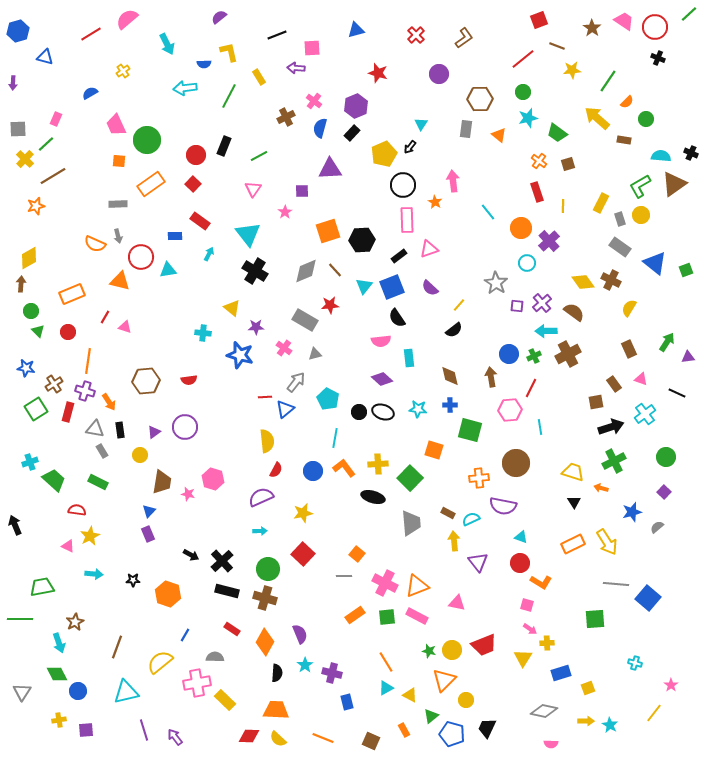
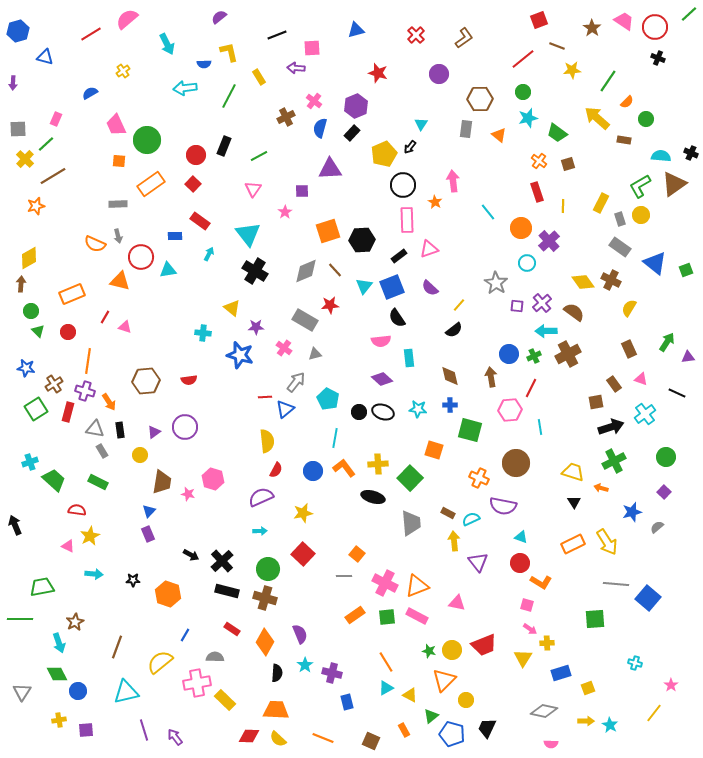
orange cross at (479, 478): rotated 30 degrees clockwise
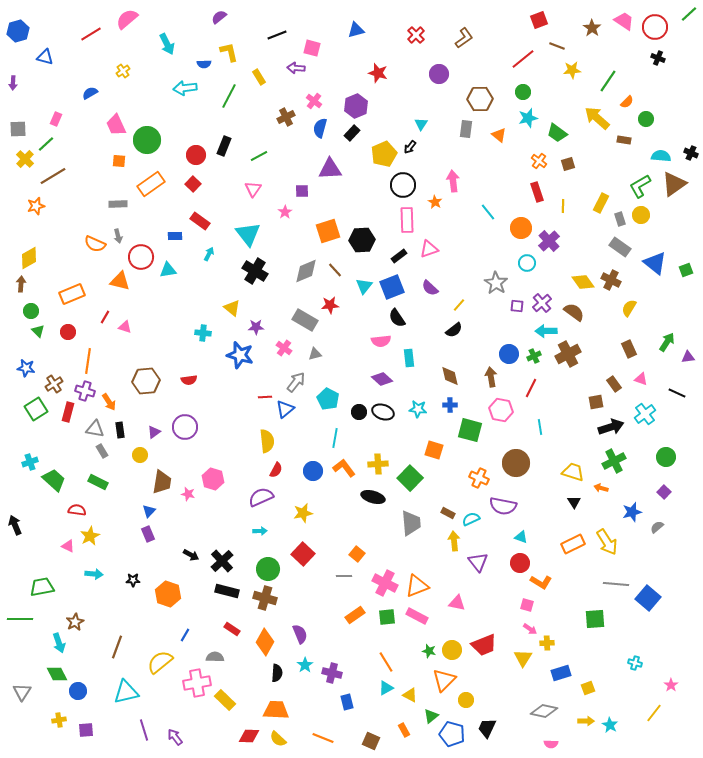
pink square at (312, 48): rotated 18 degrees clockwise
pink hexagon at (510, 410): moved 9 px left; rotated 15 degrees clockwise
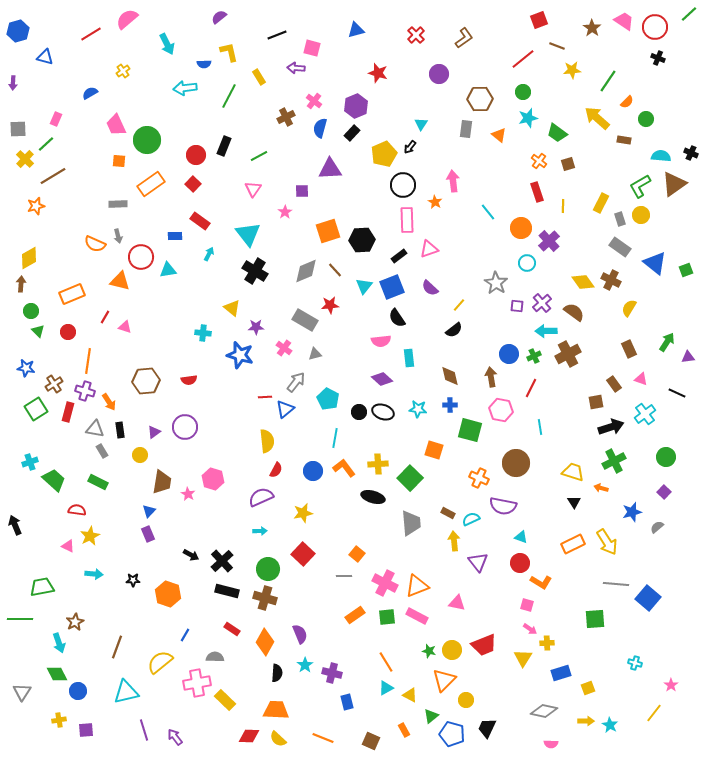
pink star at (188, 494): rotated 16 degrees clockwise
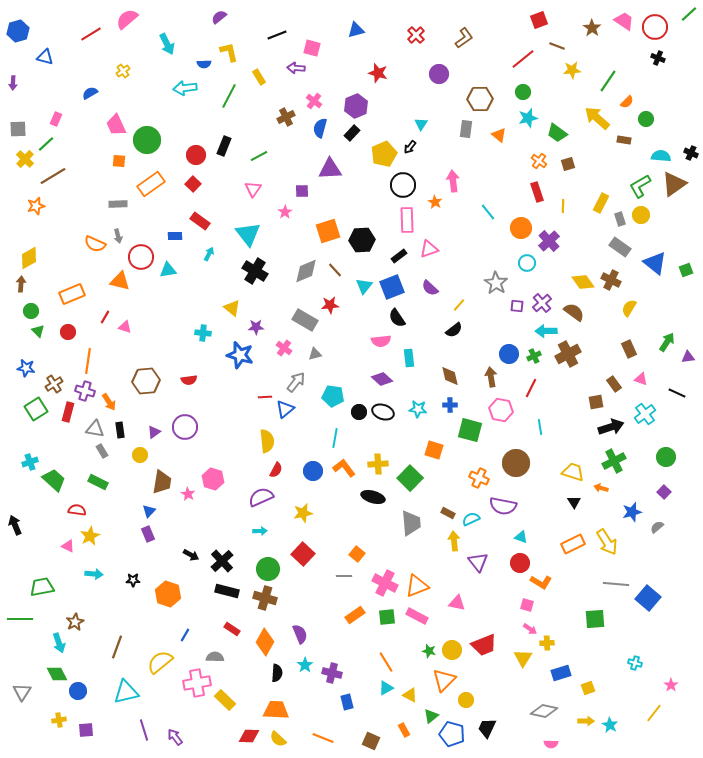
cyan pentagon at (328, 399): moved 5 px right, 3 px up; rotated 20 degrees counterclockwise
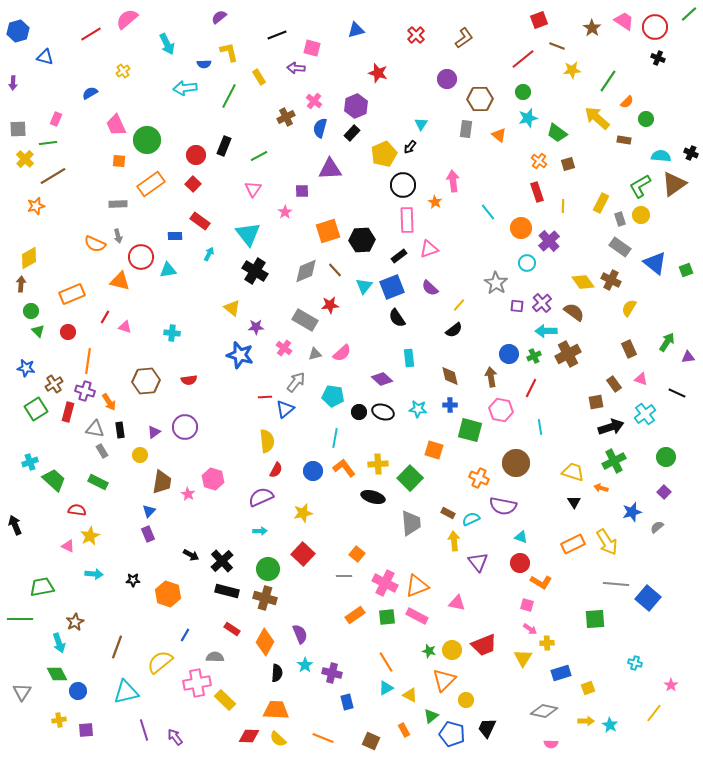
purple circle at (439, 74): moved 8 px right, 5 px down
green line at (46, 144): moved 2 px right, 1 px up; rotated 36 degrees clockwise
cyan cross at (203, 333): moved 31 px left
pink semicircle at (381, 341): moved 39 px left, 12 px down; rotated 36 degrees counterclockwise
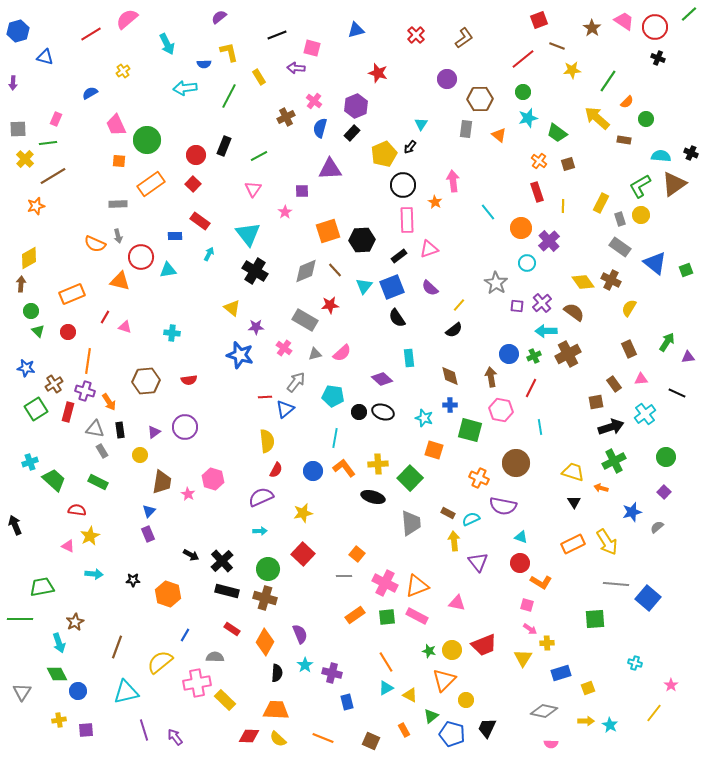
pink triangle at (641, 379): rotated 24 degrees counterclockwise
cyan star at (418, 409): moved 6 px right, 9 px down; rotated 12 degrees clockwise
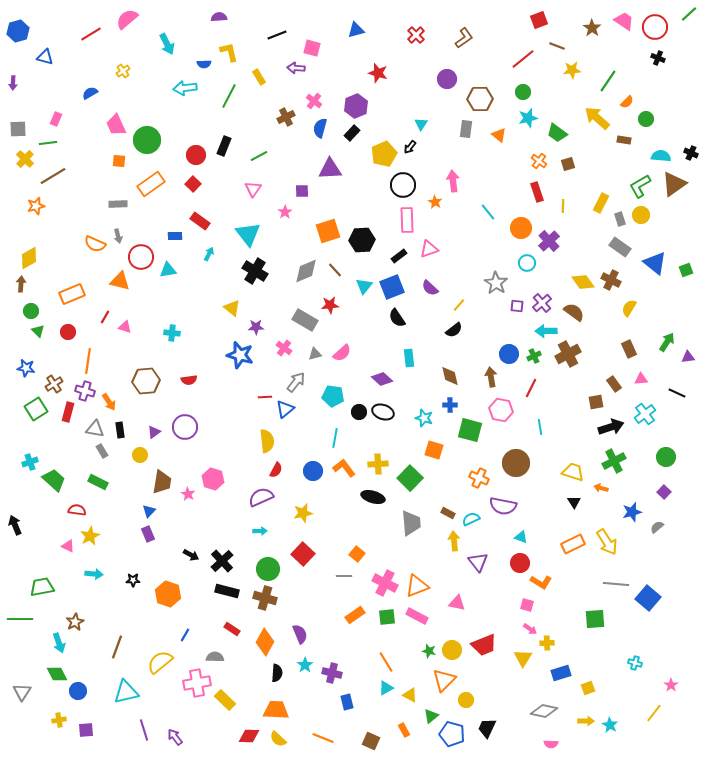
purple semicircle at (219, 17): rotated 35 degrees clockwise
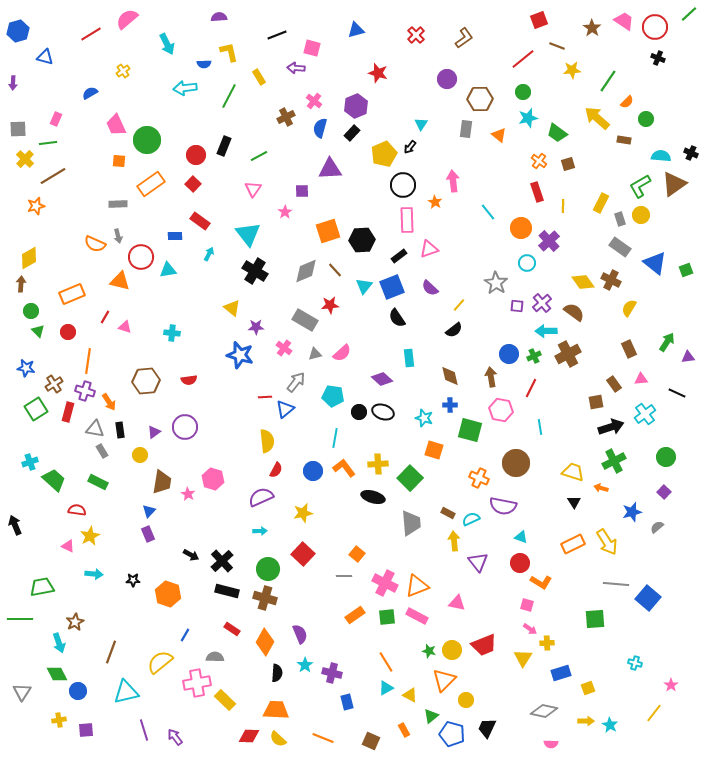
brown line at (117, 647): moved 6 px left, 5 px down
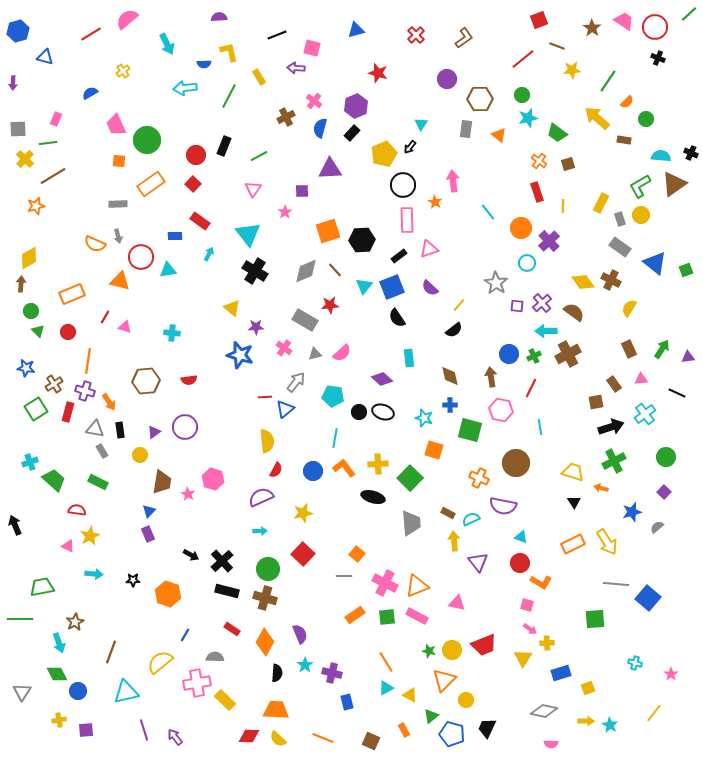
green circle at (523, 92): moved 1 px left, 3 px down
green arrow at (667, 342): moved 5 px left, 7 px down
pink star at (671, 685): moved 11 px up
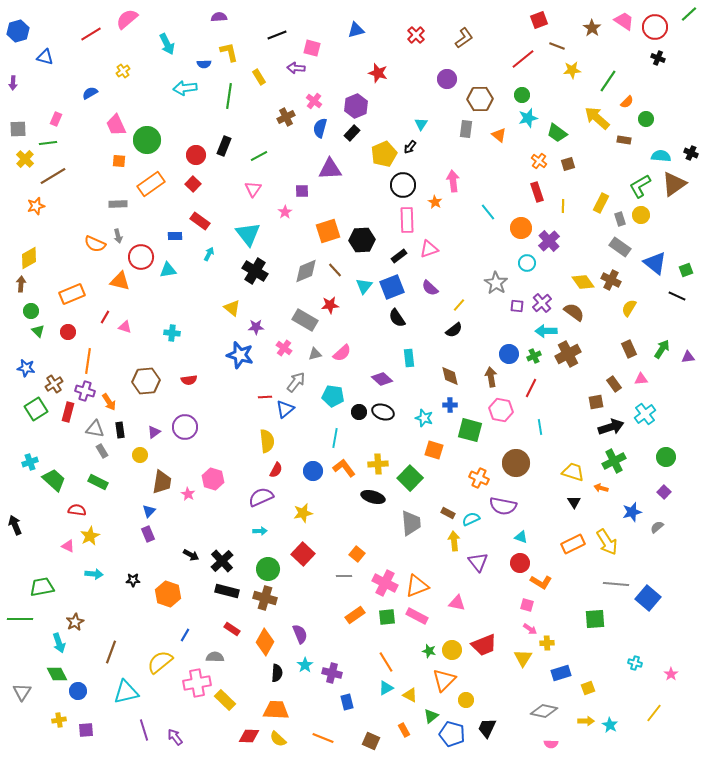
green line at (229, 96): rotated 20 degrees counterclockwise
black line at (677, 393): moved 97 px up
